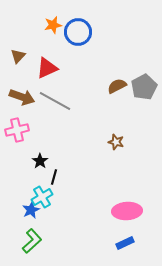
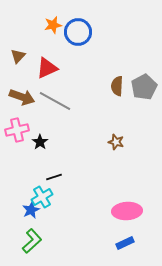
brown semicircle: rotated 60 degrees counterclockwise
black star: moved 19 px up
black line: rotated 56 degrees clockwise
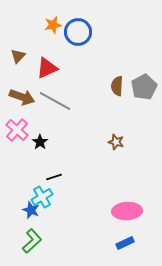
pink cross: rotated 35 degrees counterclockwise
blue star: rotated 24 degrees counterclockwise
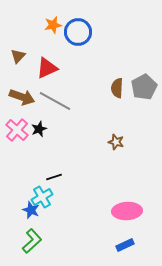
brown semicircle: moved 2 px down
black star: moved 1 px left, 13 px up; rotated 14 degrees clockwise
blue rectangle: moved 2 px down
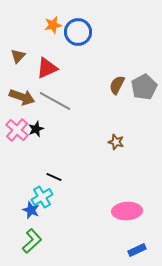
brown semicircle: moved 3 px up; rotated 24 degrees clockwise
black star: moved 3 px left
black line: rotated 42 degrees clockwise
blue rectangle: moved 12 px right, 5 px down
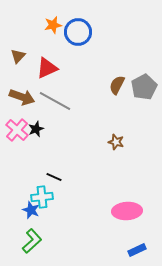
cyan cross: rotated 25 degrees clockwise
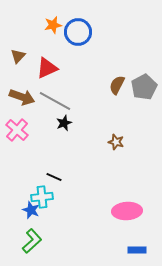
black star: moved 28 px right, 6 px up
blue rectangle: rotated 24 degrees clockwise
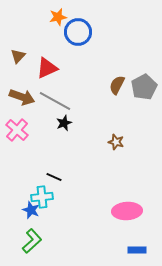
orange star: moved 5 px right, 8 px up
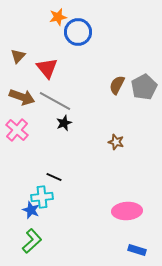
red triangle: rotated 45 degrees counterclockwise
blue rectangle: rotated 18 degrees clockwise
